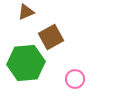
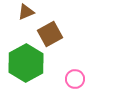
brown square: moved 1 px left, 3 px up
green hexagon: rotated 24 degrees counterclockwise
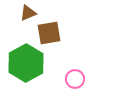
brown triangle: moved 2 px right, 1 px down
brown square: moved 1 px left, 1 px up; rotated 20 degrees clockwise
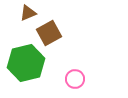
brown square: rotated 20 degrees counterclockwise
green hexagon: rotated 15 degrees clockwise
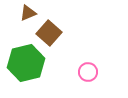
brown square: rotated 20 degrees counterclockwise
pink circle: moved 13 px right, 7 px up
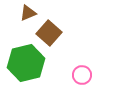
pink circle: moved 6 px left, 3 px down
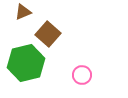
brown triangle: moved 5 px left, 1 px up
brown square: moved 1 px left, 1 px down
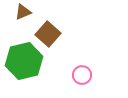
green hexagon: moved 2 px left, 2 px up
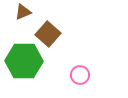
green hexagon: rotated 15 degrees clockwise
pink circle: moved 2 px left
